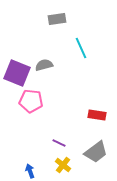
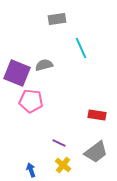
blue arrow: moved 1 px right, 1 px up
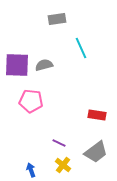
purple square: moved 8 px up; rotated 20 degrees counterclockwise
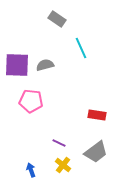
gray rectangle: rotated 42 degrees clockwise
gray semicircle: moved 1 px right
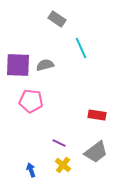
purple square: moved 1 px right
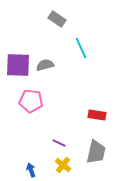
gray trapezoid: rotated 40 degrees counterclockwise
